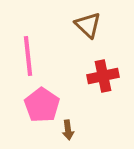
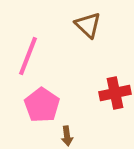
pink line: rotated 27 degrees clockwise
red cross: moved 12 px right, 17 px down
brown arrow: moved 1 px left, 6 px down
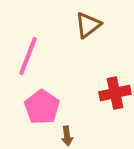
brown triangle: rotated 40 degrees clockwise
pink pentagon: moved 2 px down
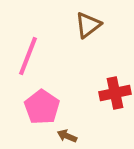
brown arrow: rotated 120 degrees clockwise
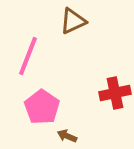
brown triangle: moved 15 px left, 4 px up; rotated 12 degrees clockwise
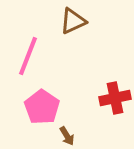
red cross: moved 5 px down
brown arrow: rotated 144 degrees counterclockwise
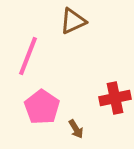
brown arrow: moved 9 px right, 7 px up
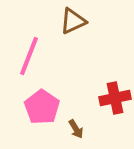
pink line: moved 1 px right
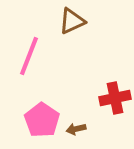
brown triangle: moved 1 px left
pink pentagon: moved 13 px down
brown arrow: rotated 108 degrees clockwise
